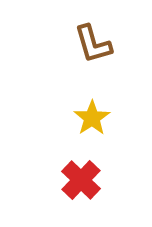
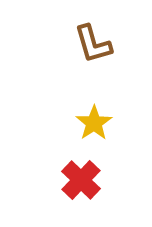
yellow star: moved 2 px right, 5 px down
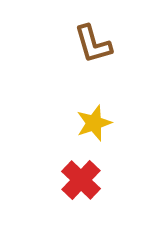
yellow star: rotated 15 degrees clockwise
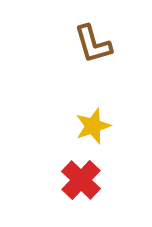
yellow star: moved 1 px left, 3 px down
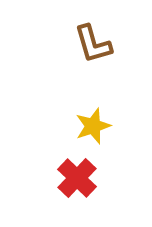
red cross: moved 4 px left, 2 px up
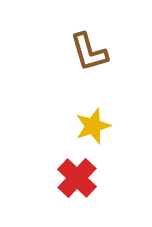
brown L-shape: moved 4 px left, 8 px down
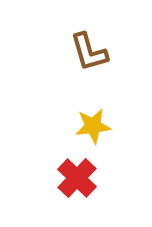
yellow star: rotated 12 degrees clockwise
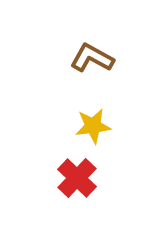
brown L-shape: moved 3 px right, 6 px down; rotated 135 degrees clockwise
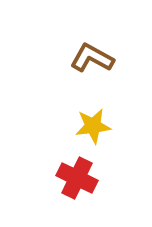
red cross: rotated 18 degrees counterclockwise
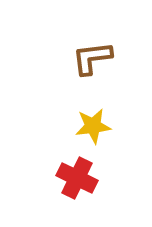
brown L-shape: rotated 36 degrees counterclockwise
